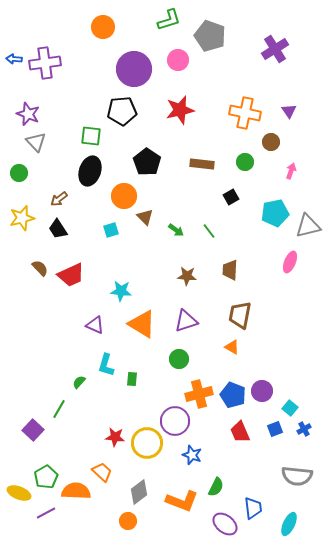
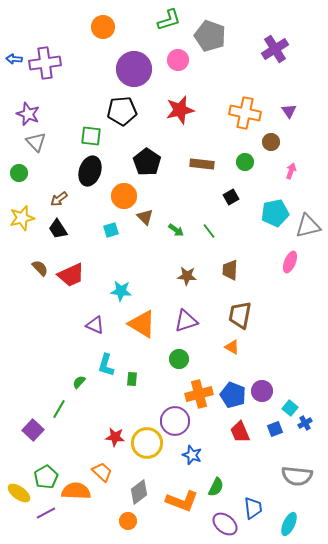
blue cross at (304, 429): moved 1 px right, 6 px up
yellow ellipse at (19, 493): rotated 15 degrees clockwise
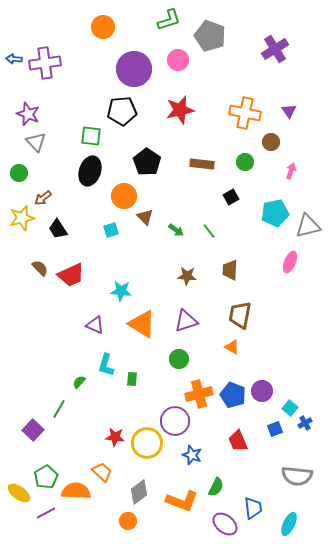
brown arrow at (59, 199): moved 16 px left, 1 px up
red trapezoid at (240, 432): moved 2 px left, 9 px down
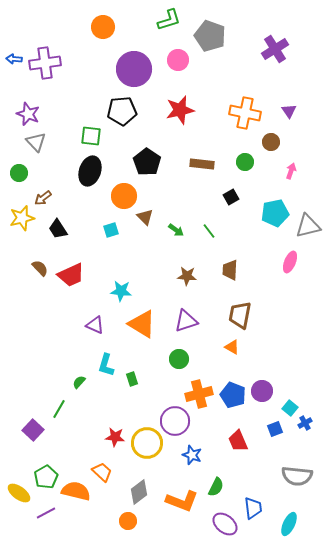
green rectangle at (132, 379): rotated 24 degrees counterclockwise
orange semicircle at (76, 491): rotated 12 degrees clockwise
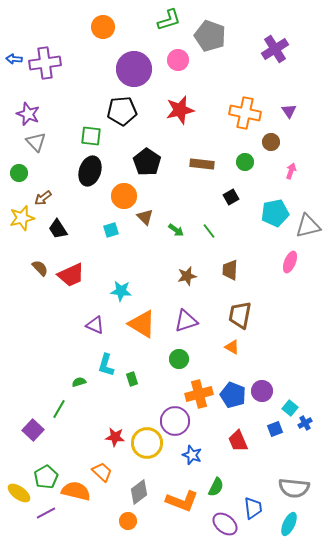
brown star at (187, 276): rotated 18 degrees counterclockwise
green semicircle at (79, 382): rotated 32 degrees clockwise
gray semicircle at (297, 476): moved 3 px left, 12 px down
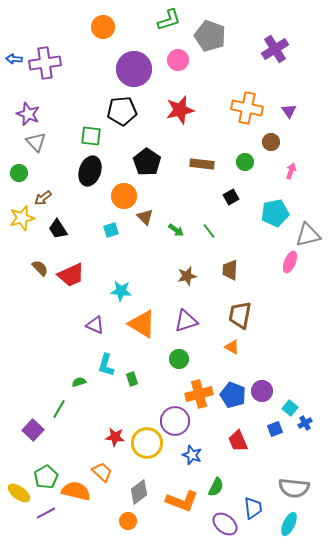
orange cross at (245, 113): moved 2 px right, 5 px up
gray triangle at (308, 226): moved 9 px down
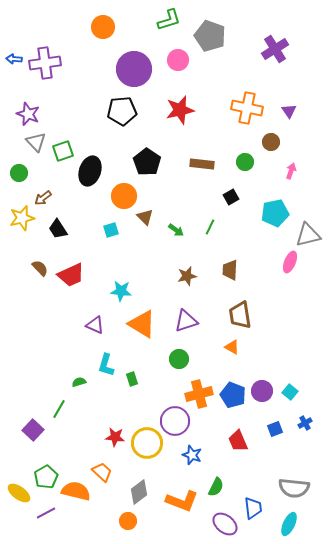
green square at (91, 136): moved 28 px left, 15 px down; rotated 25 degrees counterclockwise
green line at (209, 231): moved 1 px right, 4 px up; rotated 63 degrees clockwise
brown trapezoid at (240, 315): rotated 20 degrees counterclockwise
cyan square at (290, 408): moved 16 px up
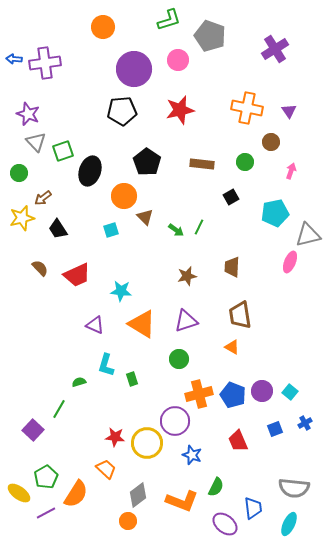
green line at (210, 227): moved 11 px left
brown trapezoid at (230, 270): moved 2 px right, 3 px up
red trapezoid at (71, 275): moved 6 px right
orange trapezoid at (102, 472): moved 4 px right, 3 px up
orange semicircle at (76, 491): moved 3 px down; rotated 108 degrees clockwise
gray diamond at (139, 492): moved 1 px left, 3 px down
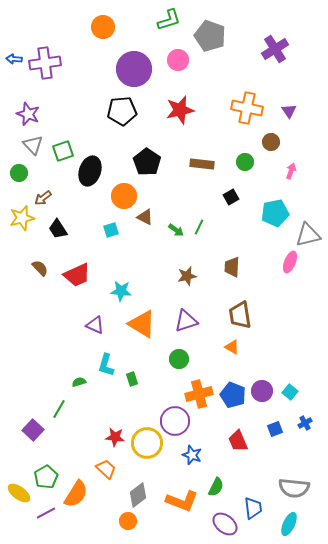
gray triangle at (36, 142): moved 3 px left, 3 px down
brown triangle at (145, 217): rotated 18 degrees counterclockwise
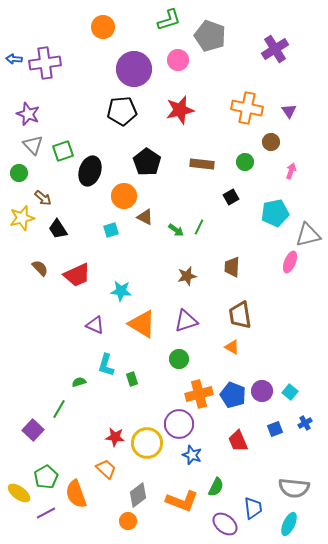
brown arrow at (43, 198): rotated 102 degrees counterclockwise
purple circle at (175, 421): moved 4 px right, 3 px down
orange semicircle at (76, 494): rotated 128 degrees clockwise
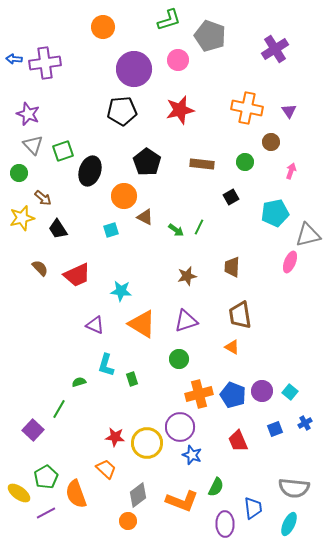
purple circle at (179, 424): moved 1 px right, 3 px down
purple ellipse at (225, 524): rotated 50 degrees clockwise
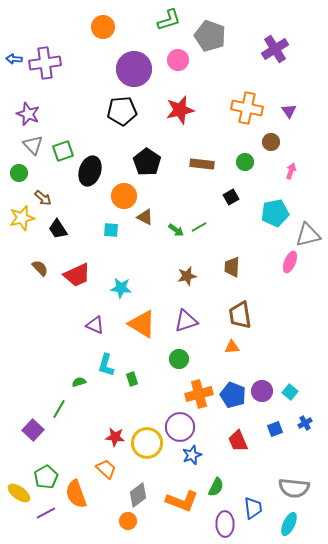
green line at (199, 227): rotated 35 degrees clockwise
cyan square at (111, 230): rotated 21 degrees clockwise
cyan star at (121, 291): moved 3 px up
orange triangle at (232, 347): rotated 35 degrees counterclockwise
blue star at (192, 455): rotated 30 degrees clockwise
